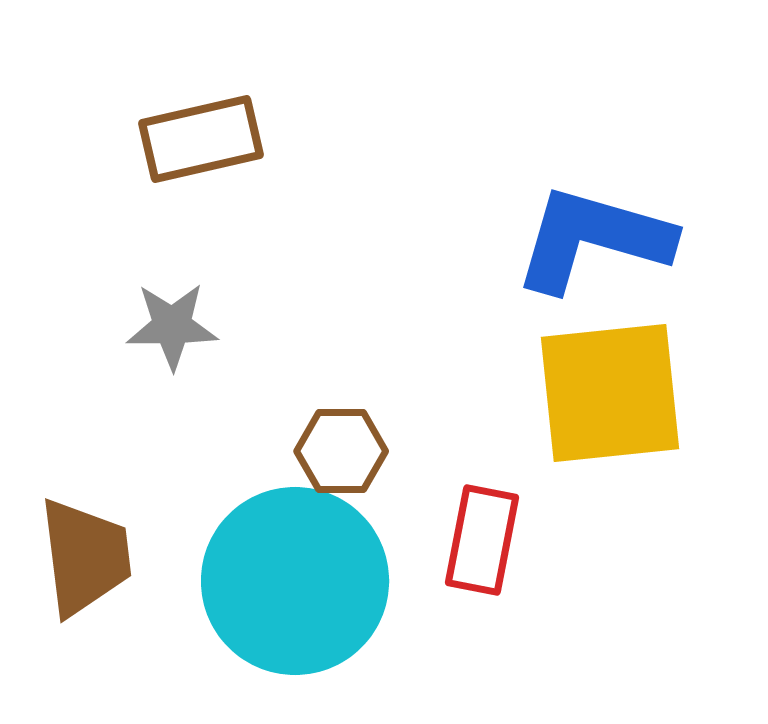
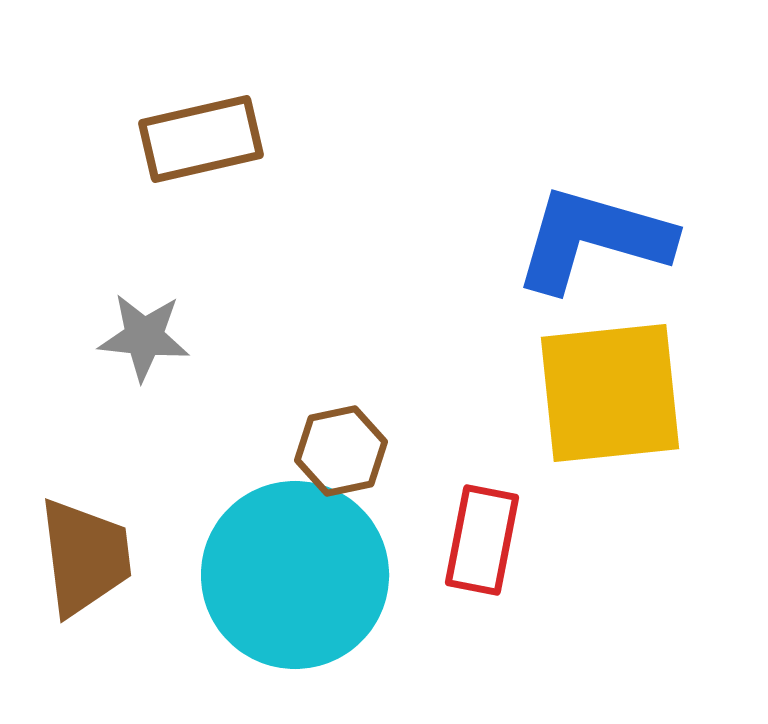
gray star: moved 28 px left, 11 px down; rotated 6 degrees clockwise
brown hexagon: rotated 12 degrees counterclockwise
cyan circle: moved 6 px up
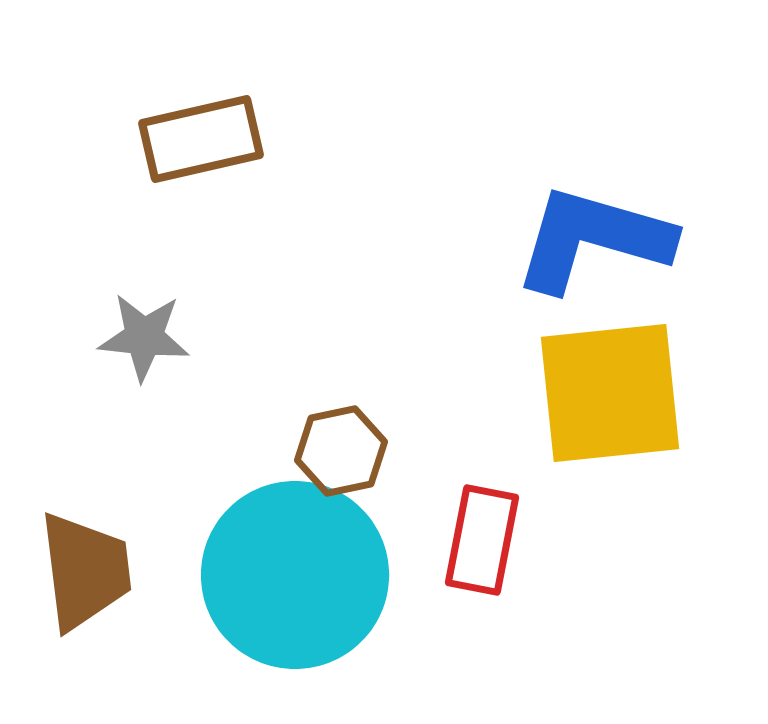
brown trapezoid: moved 14 px down
